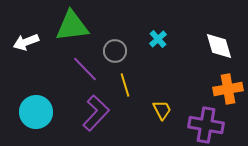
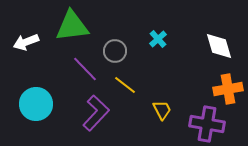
yellow line: rotated 35 degrees counterclockwise
cyan circle: moved 8 px up
purple cross: moved 1 px right, 1 px up
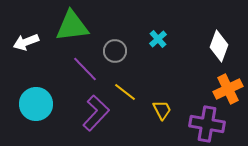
white diamond: rotated 36 degrees clockwise
yellow line: moved 7 px down
orange cross: rotated 16 degrees counterclockwise
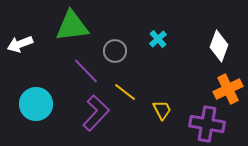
white arrow: moved 6 px left, 2 px down
purple line: moved 1 px right, 2 px down
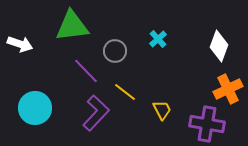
white arrow: rotated 140 degrees counterclockwise
cyan circle: moved 1 px left, 4 px down
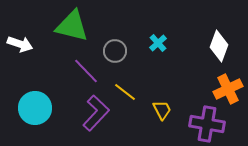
green triangle: rotated 21 degrees clockwise
cyan cross: moved 4 px down
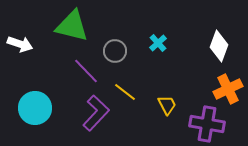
yellow trapezoid: moved 5 px right, 5 px up
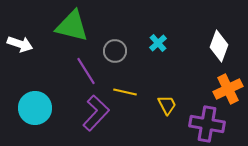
purple line: rotated 12 degrees clockwise
yellow line: rotated 25 degrees counterclockwise
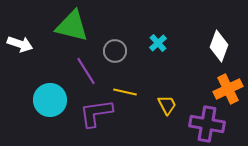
cyan circle: moved 15 px right, 8 px up
purple L-shape: rotated 141 degrees counterclockwise
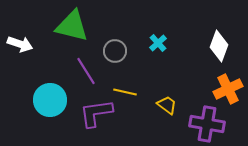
yellow trapezoid: rotated 25 degrees counterclockwise
